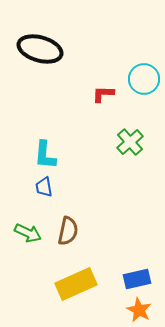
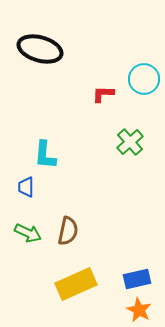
blue trapezoid: moved 18 px left; rotated 10 degrees clockwise
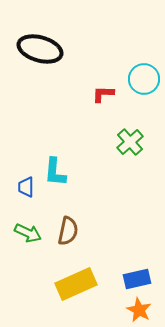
cyan L-shape: moved 10 px right, 17 px down
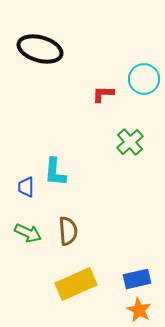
brown semicircle: rotated 16 degrees counterclockwise
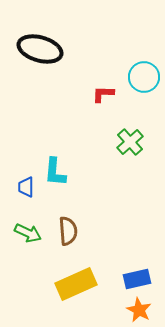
cyan circle: moved 2 px up
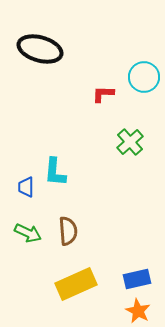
orange star: moved 1 px left, 1 px down
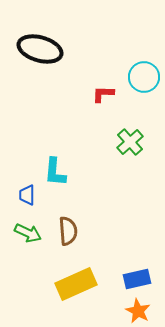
blue trapezoid: moved 1 px right, 8 px down
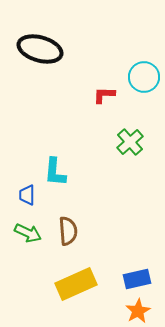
red L-shape: moved 1 px right, 1 px down
orange star: rotated 15 degrees clockwise
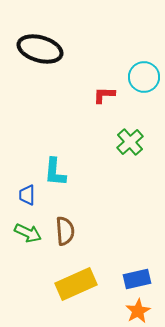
brown semicircle: moved 3 px left
